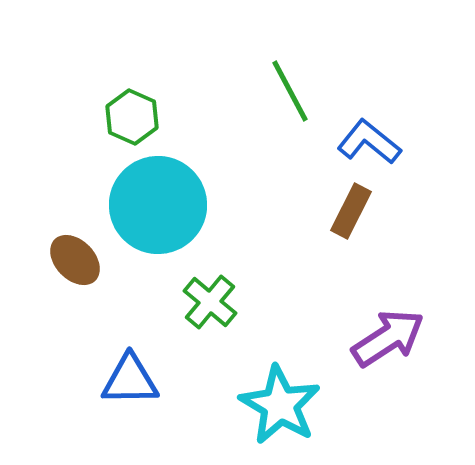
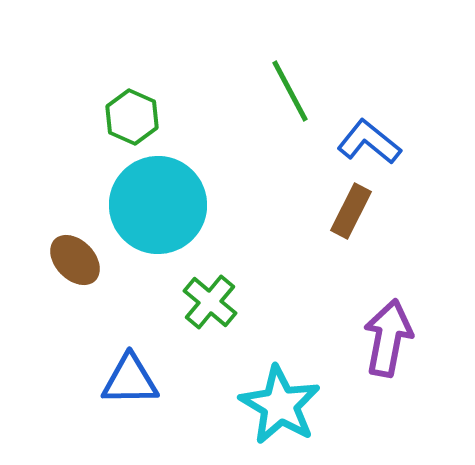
purple arrow: rotated 46 degrees counterclockwise
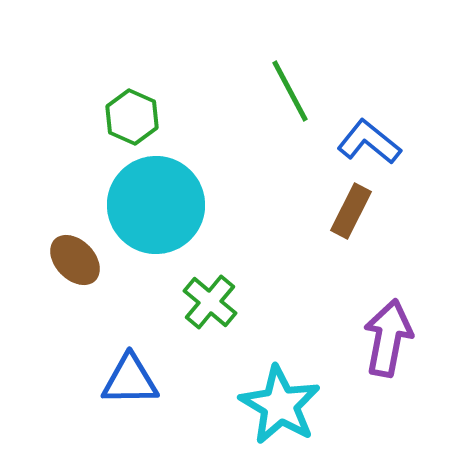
cyan circle: moved 2 px left
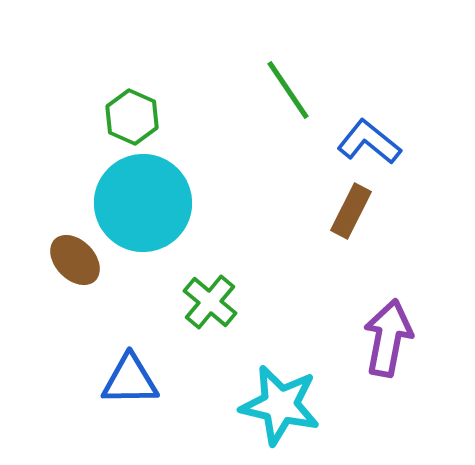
green line: moved 2 px left, 1 px up; rotated 6 degrees counterclockwise
cyan circle: moved 13 px left, 2 px up
cyan star: rotated 18 degrees counterclockwise
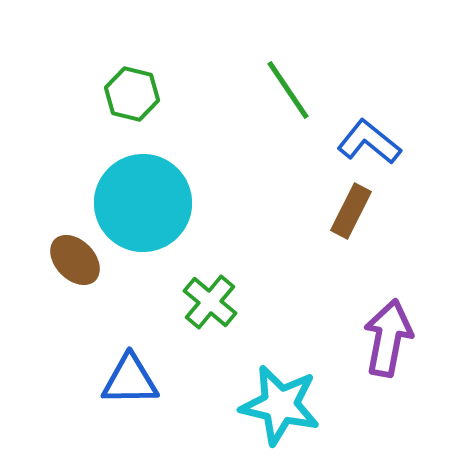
green hexagon: moved 23 px up; rotated 10 degrees counterclockwise
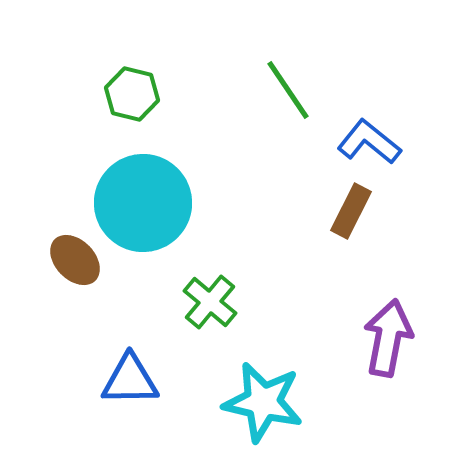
cyan star: moved 17 px left, 3 px up
